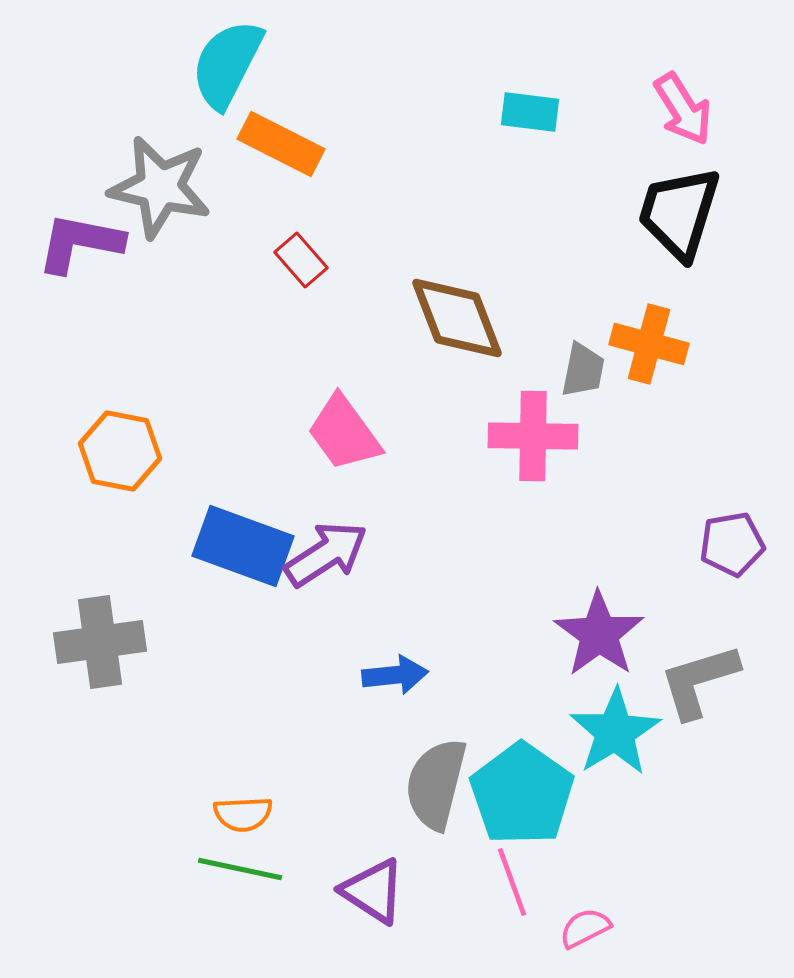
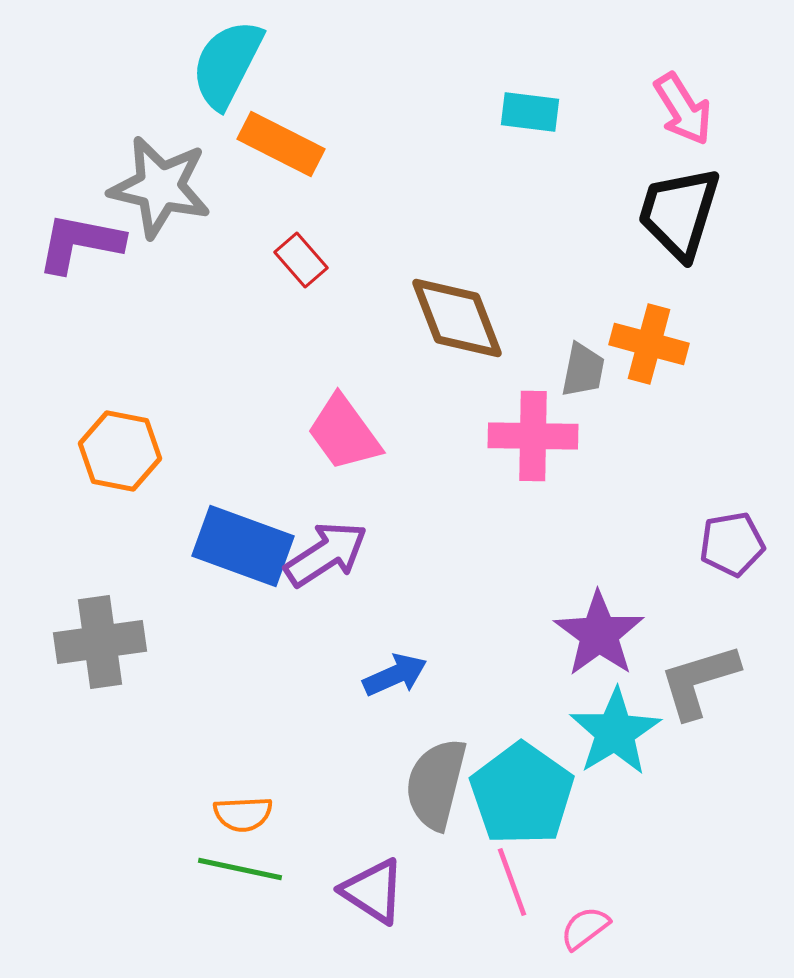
blue arrow: rotated 18 degrees counterclockwise
pink semicircle: rotated 10 degrees counterclockwise
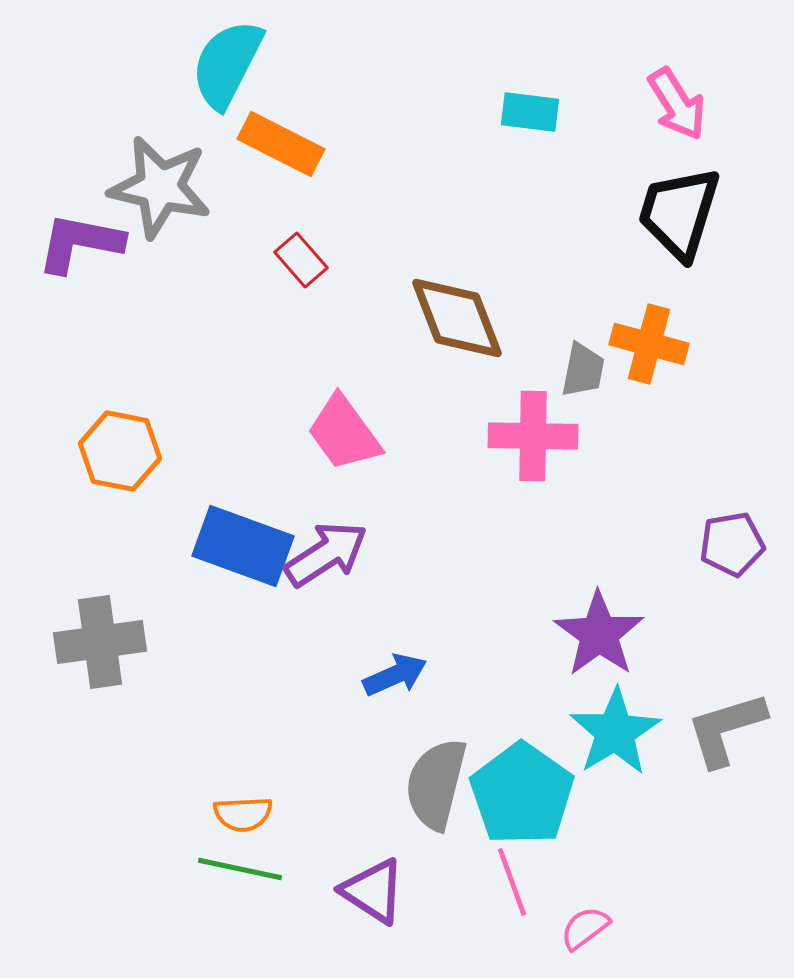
pink arrow: moved 6 px left, 5 px up
gray L-shape: moved 27 px right, 48 px down
